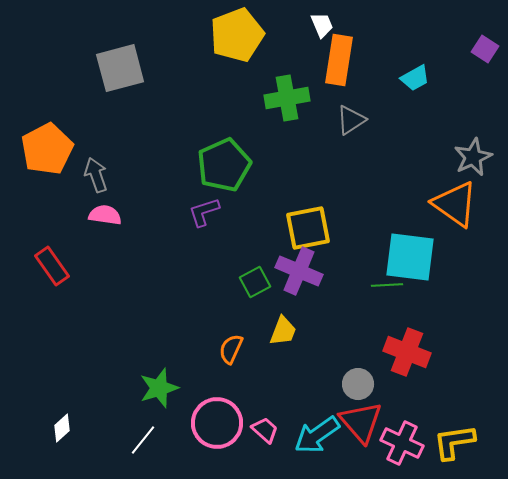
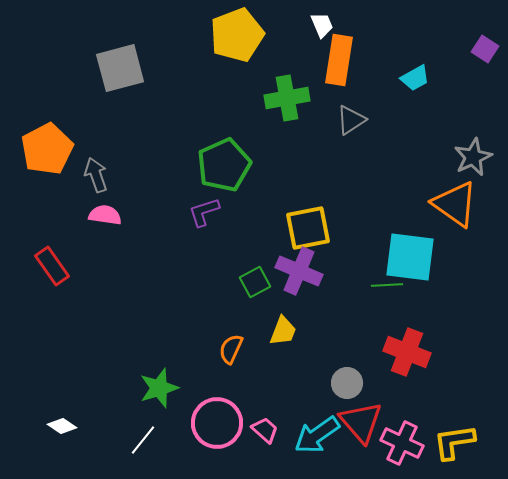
gray circle: moved 11 px left, 1 px up
white diamond: moved 2 px up; rotated 76 degrees clockwise
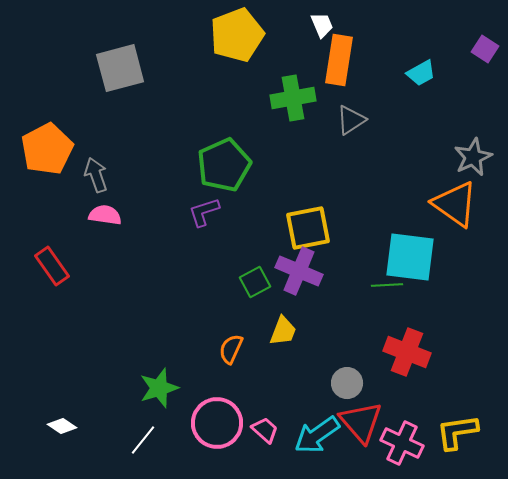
cyan trapezoid: moved 6 px right, 5 px up
green cross: moved 6 px right
yellow L-shape: moved 3 px right, 10 px up
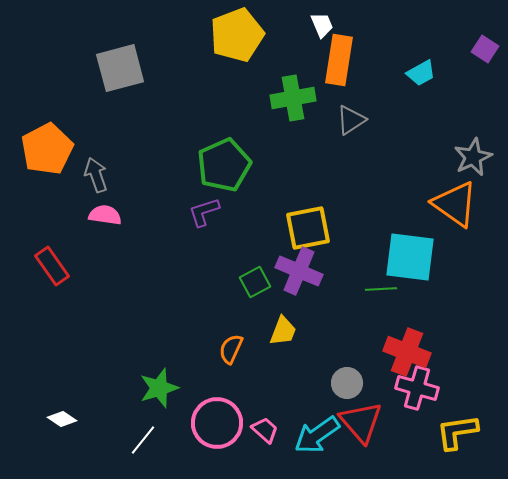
green line: moved 6 px left, 4 px down
white diamond: moved 7 px up
pink cross: moved 15 px right, 55 px up; rotated 9 degrees counterclockwise
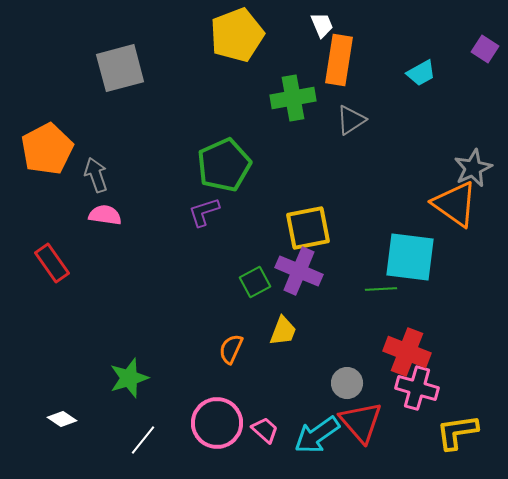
gray star: moved 11 px down
red rectangle: moved 3 px up
green star: moved 30 px left, 10 px up
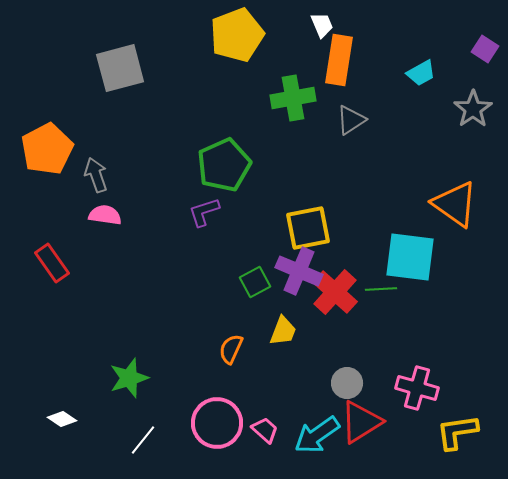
gray star: moved 59 px up; rotated 9 degrees counterclockwise
red cross: moved 72 px left, 60 px up; rotated 21 degrees clockwise
red triangle: rotated 39 degrees clockwise
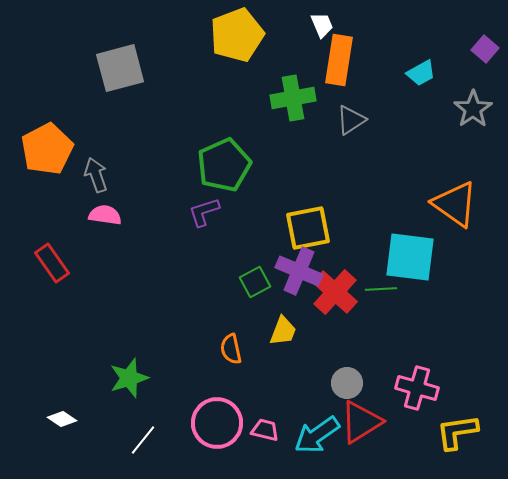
purple square: rotated 8 degrees clockwise
orange semicircle: rotated 36 degrees counterclockwise
pink trapezoid: rotated 28 degrees counterclockwise
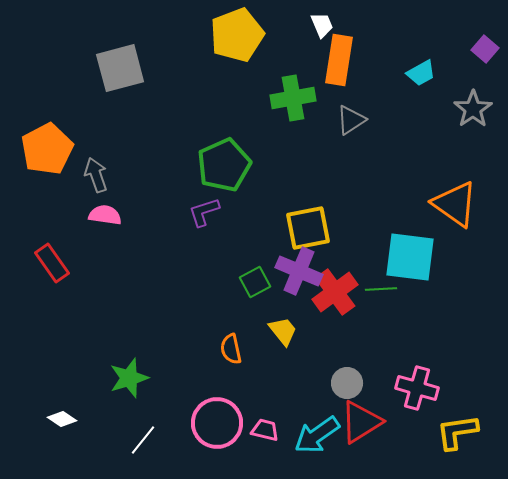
red cross: rotated 12 degrees clockwise
yellow trapezoid: rotated 60 degrees counterclockwise
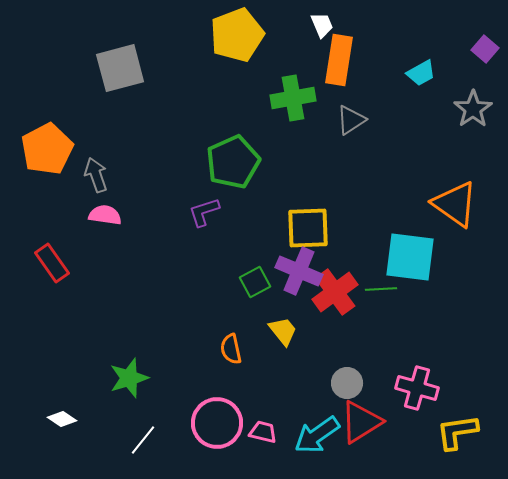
green pentagon: moved 9 px right, 3 px up
yellow square: rotated 9 degrees clockwise
pink trapezoid: moved 2 px left, 2 px down
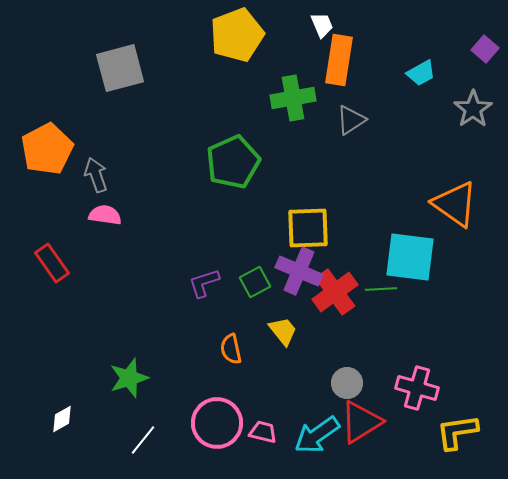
purple L-shape: moved 71 px down
white diamond: rotated 64 degrees counterclockwise
